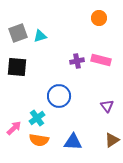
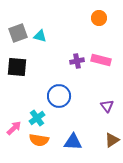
cyan triangle: rotated 32 degrees clockwise
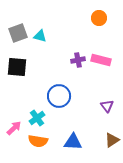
purple cross: moved 1 px right, 1 px up
orange semicircle: moved 1 px left, 1 px down
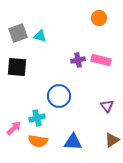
cyan cross: rotated 21 degrees clockwise
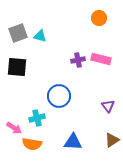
pink rectangle: moved 1 px up
purple triangle: moved 1 px right
pink arrow: rotated 77 degrees clockwise
orange semicircle: moved 6 px left, 3 px down
